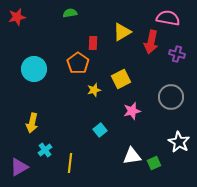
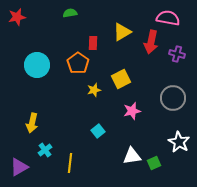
cyan circle: moved 3 px right, 4 px up
gray circle: moved 2 px right, 1 px down
cyan square: moved 2 px left, 1 px down
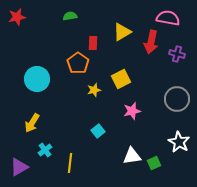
green semicircle: moved 3 px down
cyan circle: moved 14 px down
gray circle: moved 4 px right, 1 px down
yellow arrow: rotated 18 degrees clockwise
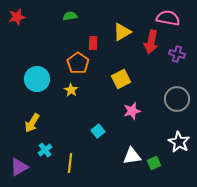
yellow star: moved 23 px left; rotated 24 degrees counterclockwise
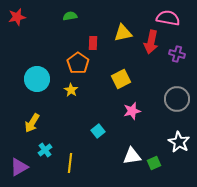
yellow triangle: moved 1 px right, 1 px down; rotated 18 degrees clockwise
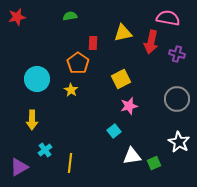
pink star: moved 3 px left, 5 px up
yellow arrow: moved 3 px up; rotated 30 degrees counterclockwise
cyan square: moved 16 px right
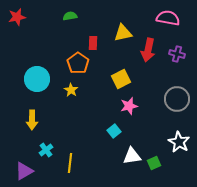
red arrow: moved 3 px left, 8 px down
cyan cross: moved 1 px right
purple triangle: moved 5 px right, 4 px down
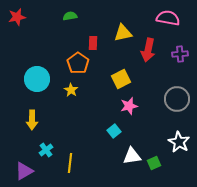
purple cross: moved 3 px right; rotated 21 degrees counterclockwise
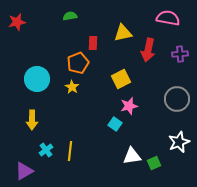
red star: moved 5 px down
orange pentagon: rotated 15 degrees clockwise
yellow star: moved 1 px right, 3 px up
cyan square: moved 1 px right, 7 px up; rotated 16 degrees counterclockwise
white star: rotated 20 degrees clockwise
yellow line: moved 12 px up
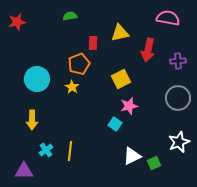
yellow triangle: moved 3 px left
purple cross: moved 2 px left, 7 px down
orange pentagon: moved 1 px right, 1 px down
gray circle: moved 1 px right, 1 px up
white triangle: rotated 18 degrees counterclockwise
purple triangle: rotated 30 degrees clockwise
